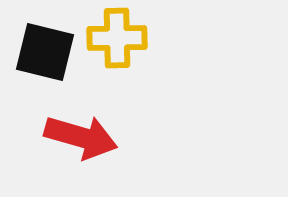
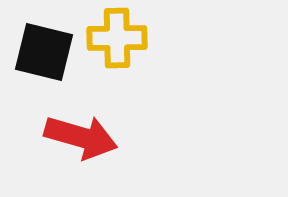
black square: moved 1 px left
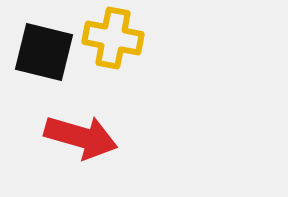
yellow cross: moved 4 px left; rotated 12 degrees clockwise
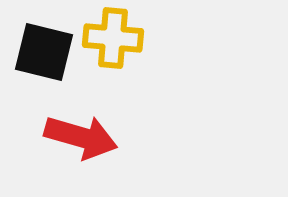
yellow cross: rotated 6 degrees counterclockwise
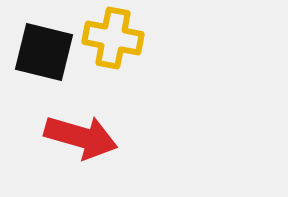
yellow cross: rotated 6 degrees clockwise
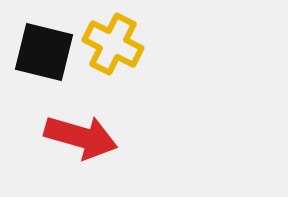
yellow cross: moved 6 px down; rotated 16 degrees clockwise
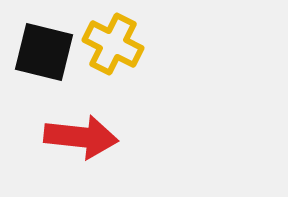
red arrow: rotated 10 degrees counterclockwise
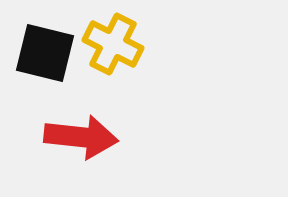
black square: moved 1 px right, 1 px down
